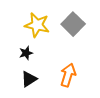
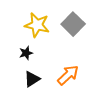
orange arrow: rotated 30 degrees clockwise
black triangle: moved 3 px right
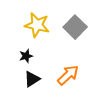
gray square: moved 2 px right, 3 px down
black star: moved 3 px down
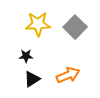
yellow star: moved 1 px right, 1 px up; rotated 15 degrees counterclockwise
black star: rotated 16 degrees clockwise
orange arrow: rotated 20 degrees clockwise
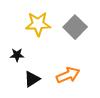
black star: moved 9 px left, 1 px up
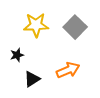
yellow star: moved 2 px left, 1 px down
black star: rotated 16 degrees counterclockwise
orange arrow: moved 5 px up
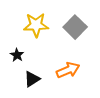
black star: rotated 24 degrees counterclockwise
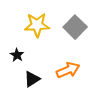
yellow star: moved 1 px right
